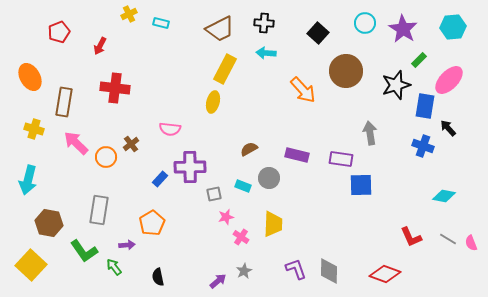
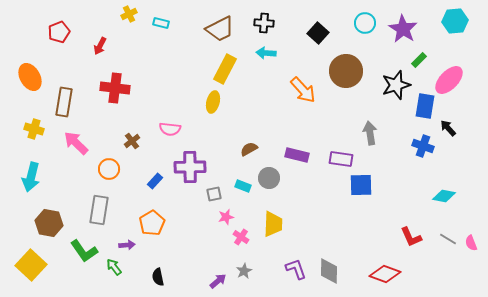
cyan hexagon at (453, 27): moved 2 px right, 6 px up
brown cross at (131, 144): moved 1 px right, 3 px up
orange circle at (106, 157): moved 3 px right, 12 px down
blue rectangle at (160, 179): moved 5 px left, 2 px down
cyan arrow at (28, 180): moved 3 px right, 3 px up
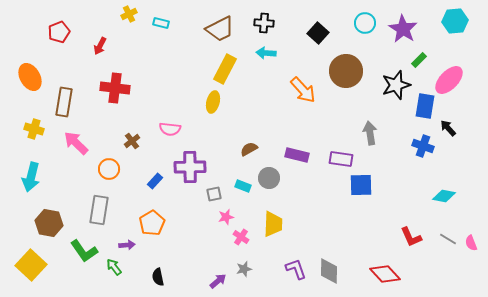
gray star at (244, 271): moved 2 px up; rotated 14 degrees clockwise
red diamond at (385, 274): rotated 28 degrees clockwise
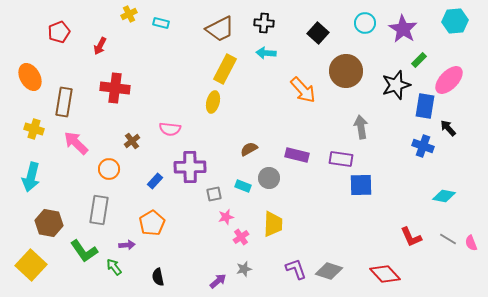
gray arrow at (370, 133): moved 9 px left, 6 px up
pink cross at (241, 237): rotated 21 degrees clockwise
gray diamond at (329, 271): rotated 72 degrees counterclockwise
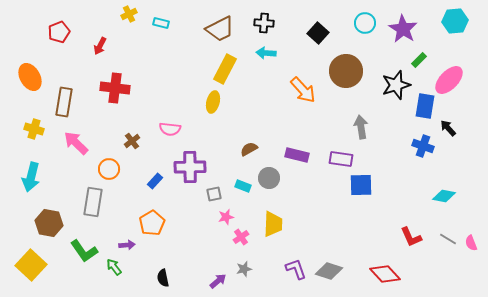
gray rectangle at (99, 210): moved 6 px left, 8 px up
black semicircle at (158, 277): moved 5 px right, 1 px down
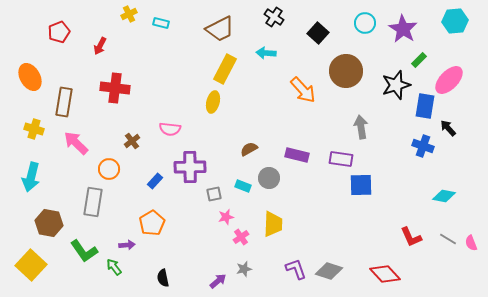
black cross at (264, 23): moved 10 px right, 6 px up; rotated 30 degrees clockwise
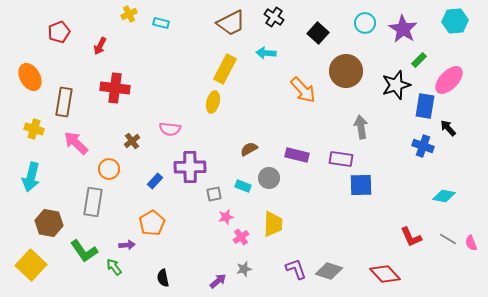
brown trapezoid at (220, 29): moved 11 px right, 6 px up
